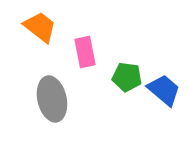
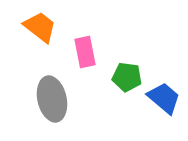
blue trapezoid: moved 8 px down
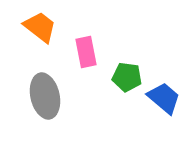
pink rectangle: moved 1 px right
gray ellipse: moved 7 px left, 3 px up
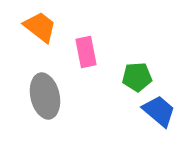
green pentagon: moved 10 px right; rotated 12 degrees counterclockwise
blue trapezoid: moved 5 px left, 13 px down
